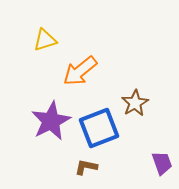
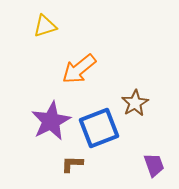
yellow triangle: moved 14 px up
orange arrow: moved 1 px left, 2 px up
purple trapezoid: moved 8 px left, 2 px down
brown L-shape: moved 14 px left, 3 px up; rotated 10 degrees counterclockwise
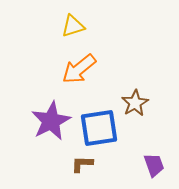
yellow triangle: moved 28 px right
blue square: rotated 12 degrees clockwise
brown L-shape: moved 10 px right
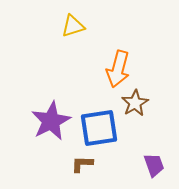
orange arrow: moved 39 px right; rotated 36 degrees counterclockwise
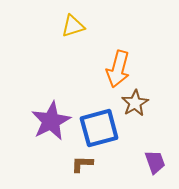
blue square: rotated 6 degrees counterclockwise
purple trapezoid: moved 1 px right, 3 px up
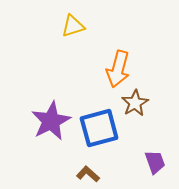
brown L-shape: moved 6 px right, 10 px down; rotated 40 degrees clockwise
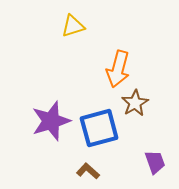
purple star: rotated 9 degrees clockwise
brown L-shape: moved 3 px up
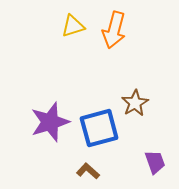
orange arrow: moved 4 px left, 39 px up
purple star: moved 1 px left, 1 px down
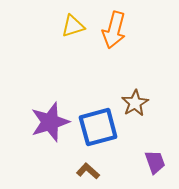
blue square: moved 1 px left, 1 px up
